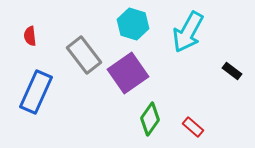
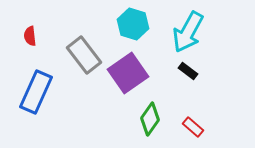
black rectangle: moved 44 px left
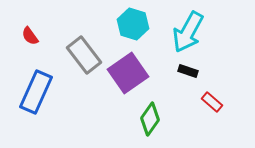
red semicircle: rotated 30 degrees counterclockwise
black rectangle: rotated 18 degrees counterclockwise
red rectangle: moved 19 px right, 25 px up
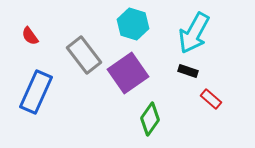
cyan arrow: moved 6 px right, 1 px down
red rectangle: moved 1 px left, 3 px up
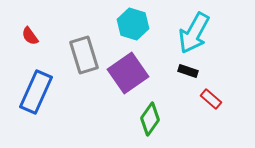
gray rectangle: rotated 21 degrees clockwise
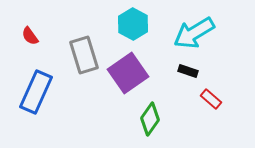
cyan hexagon: rotated 12 degrees clockwise
cyan arrow: rotated 30 degrees clockwise
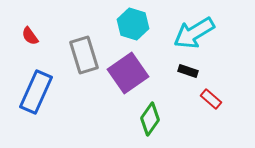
cyan hexagon: rotated 12 degrees counterclockwise
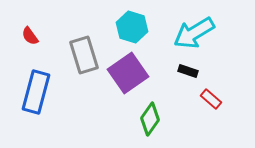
cyan hexagon: moved 1 px left, 3 px down
blue rectangle: rotated 9 degrees counterclockwise
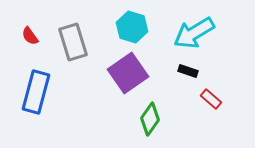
gray rectangle: moved 11 px left, 13 px up
